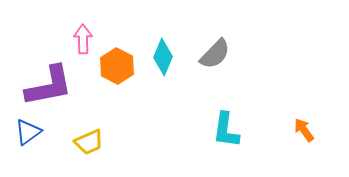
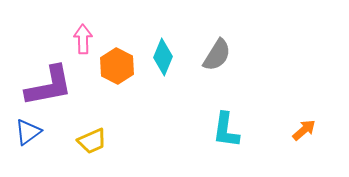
gray semicircle: moved 2 px right, 1 px down; rotated 12 degrees counterclockwise
orange arrow: rotated 85 degrees clockwise
yellow trapezoid: moved 3 px right, 1 px up
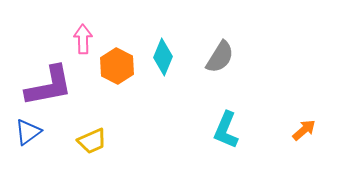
gray semicircle: moved 3 px right, 2 px down
cyan L-shape: rotated 15 degrees clockwise
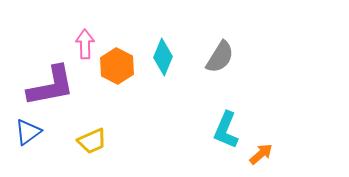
pink arrow: moved 2 px right, 5 px down
purple L-shape: moved 2 px right
orange arrow: moved 43 px left, 24 px down
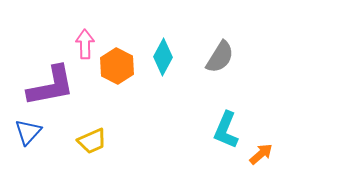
cyan diamond: rotated 6 degrees clockwise
blue triangle: rotated 12 degrees counterclockwise
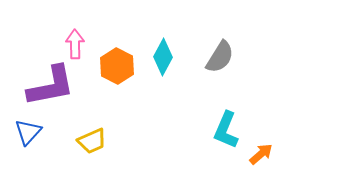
pink arrow: moved 10 px left
